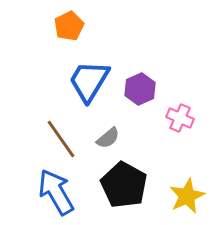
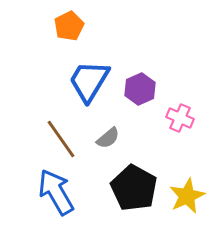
black pentagon: moved 10 px right, 3 px down
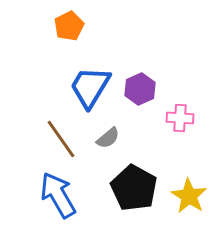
blue trapezoid: moved 1 px right, 6 px down
pink cross: rotated 20 degrees counterclockwise
blue arrow: moved 2 px right, 3 px down
yellow star: moved 2 px right; rotated 15 degrees counterclockwise
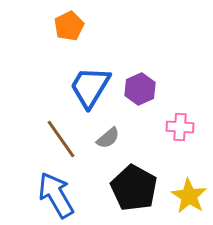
pink cross: moved 9 px down
blue arrow: moved 2 px left
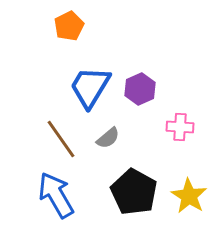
black pentagon: moved 4 px down
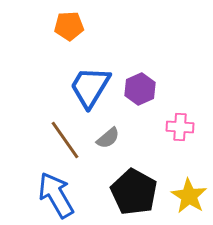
orange pentagon: rotated 24 degrees clockwise
brown line: moved 4 px right, 1 px down
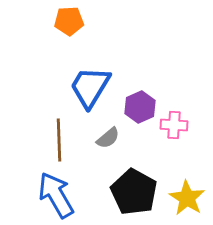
orange pentagon: moved 5 px up
purple hexagon: moved 18 px down
pink cross: moved 6 px left, 2 px up
brown line: moved 6 px left; rotated 33 degrees clockwise
yellow star: moved 2 px left, 2 px down
